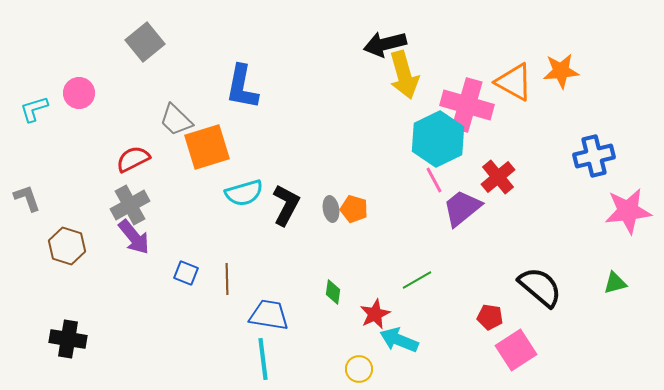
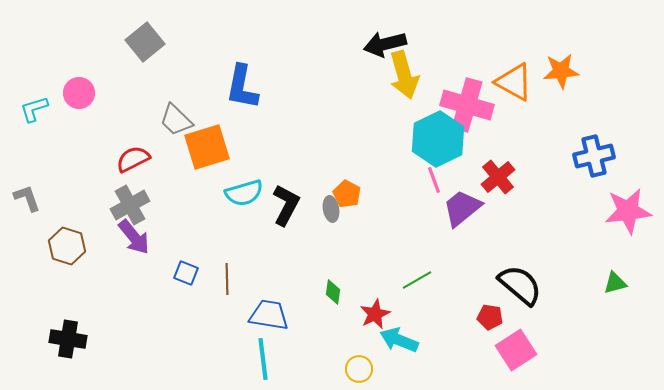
pink line: rotated 8 degrees clockwise
orange pentagon: moved 7 px left, 15 px up; rotated 12 degrees clockwise
black semicircle: moved 20 px left, 2 px up
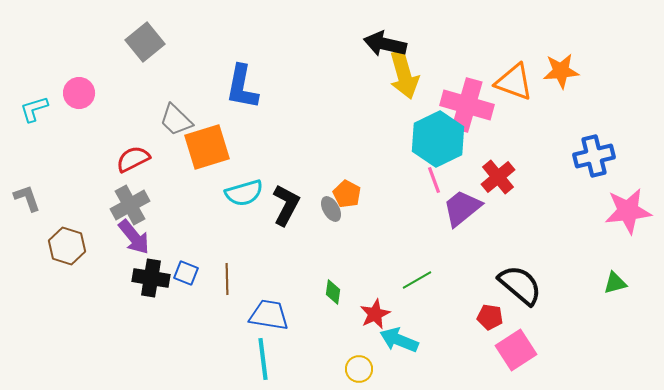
black arrow: rotated 27 degrees clockwise
orange triangle: rotated 9 degrees counterclockwise
gray ellipse: rotated 20 degrees counterclockwise
black cross: moved 83 px right, 61 px up
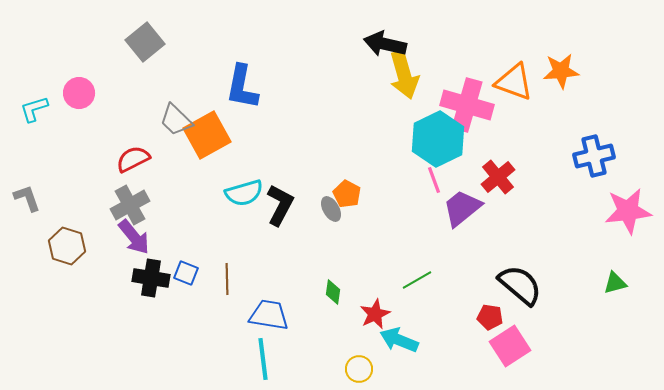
orange square: moved 12 px up; rotated 12 degrees counterclockwise
black L-shape: moved 6 px left
pink square: moved 6 px left, 4 px up
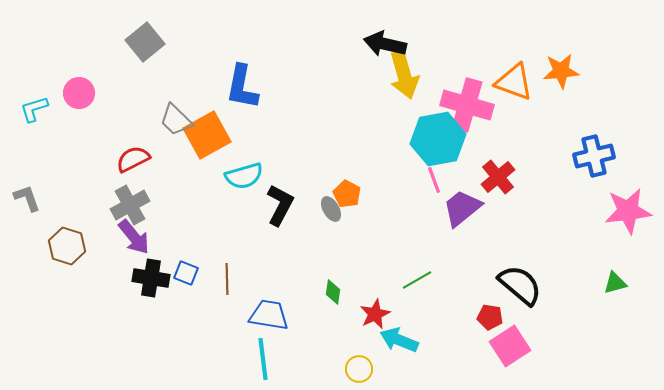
cyan hexagon: rotated 16 degrees clockwise
cyan semicircle: moved 17 px up
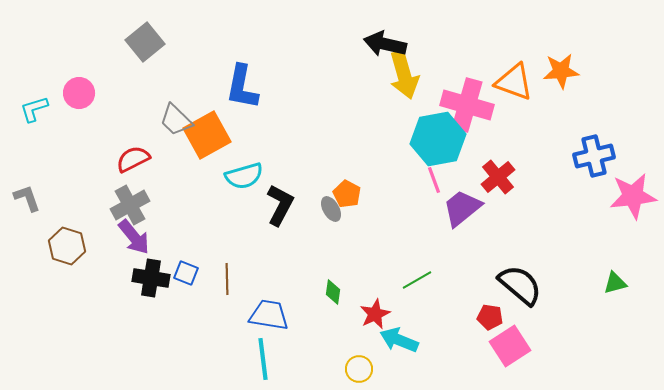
pink star: moved 5 px right, 15 px up
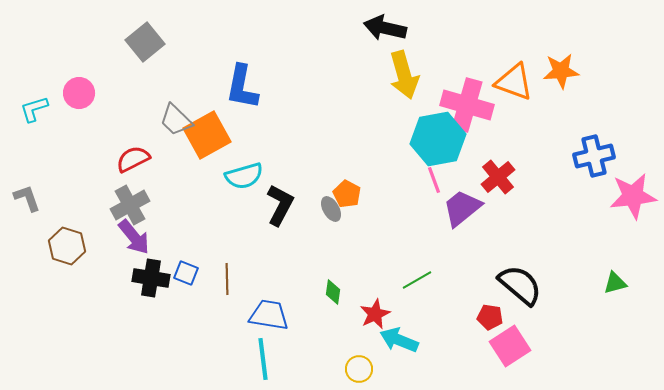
black arrow: moved 16 px up
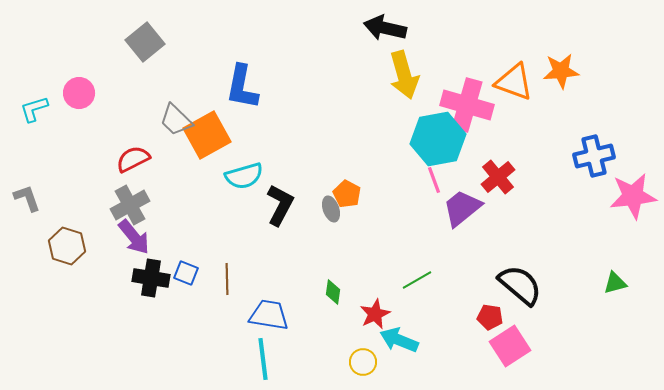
gray ellipse: rotated 10 degrees clockwise
yellow circle: moved 4 px right, 7 px up
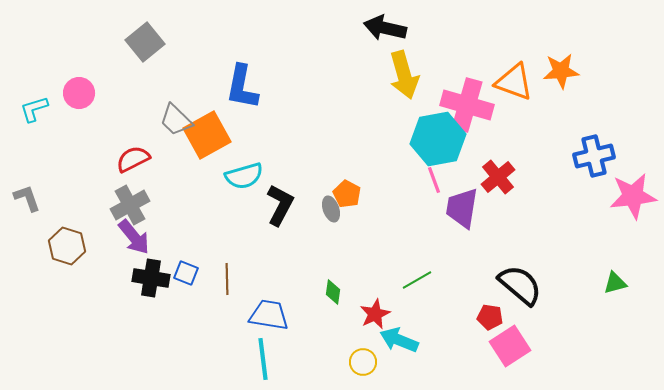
purple trapezoid: rotated 42 degrees counterclockwise
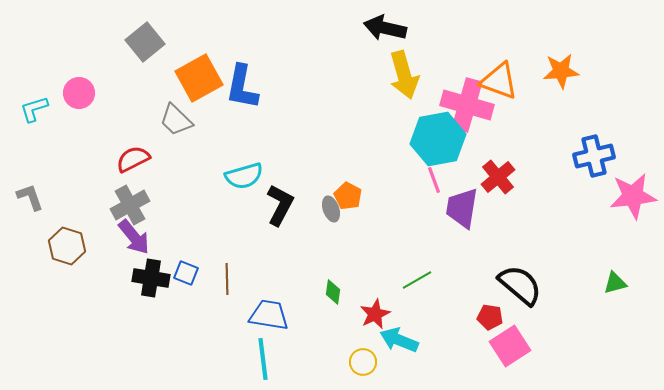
orange triangle: moved 15 px left, 1 px up
orange square: moved 8 px left, 57 px up
orange pentagon: moved 1 px right, 2 px down
gray L-shape: moved 3 px right, 1 px up
